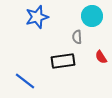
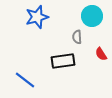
red semicircle: moved 3 px up
blue line: moved 1 px up
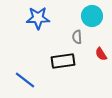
blue star: moved 1 px right, 1 px down; rotated 15 degrees clockwise
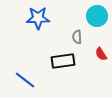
cyan circle: moved 5 px right
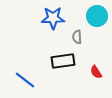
blue star: moved 15 px right
red semicircle: moved 5 px left, 18 px down
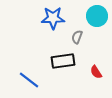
gray semicircle: rotated 24 degrees clockwise
blue line: moved 4 px right
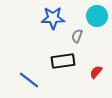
gray semicircle: moved 1 px up
red semicircle: rotated 72 degrees clockwise
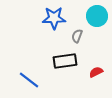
blue star: moved 1 px right
black rectangle: moved 2 px right
red semicircle: rotated 24 degrees clockwise
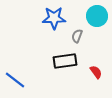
red semicircle: rotated 80 degrees clockwise
blue line: moved 14 px left
